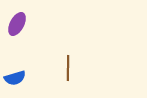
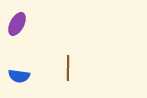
blue semicircle: moved 4 px right, 2 px up; rotated 25 degrees clockwise
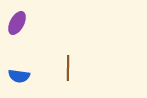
purple ellipse: moved 1 px up
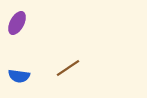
brown line: rotated 55 degrees clockwise
